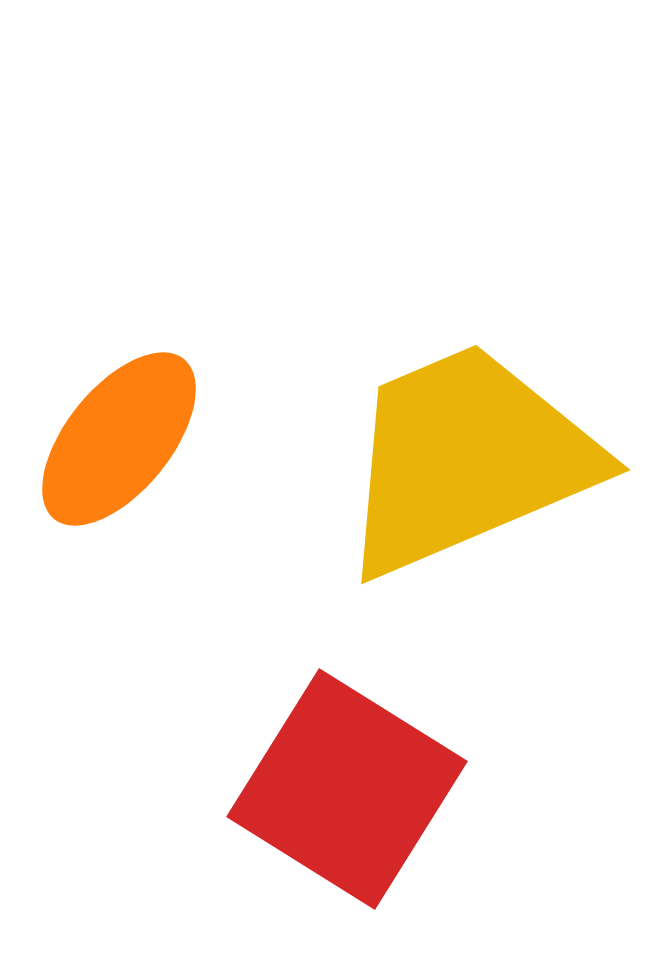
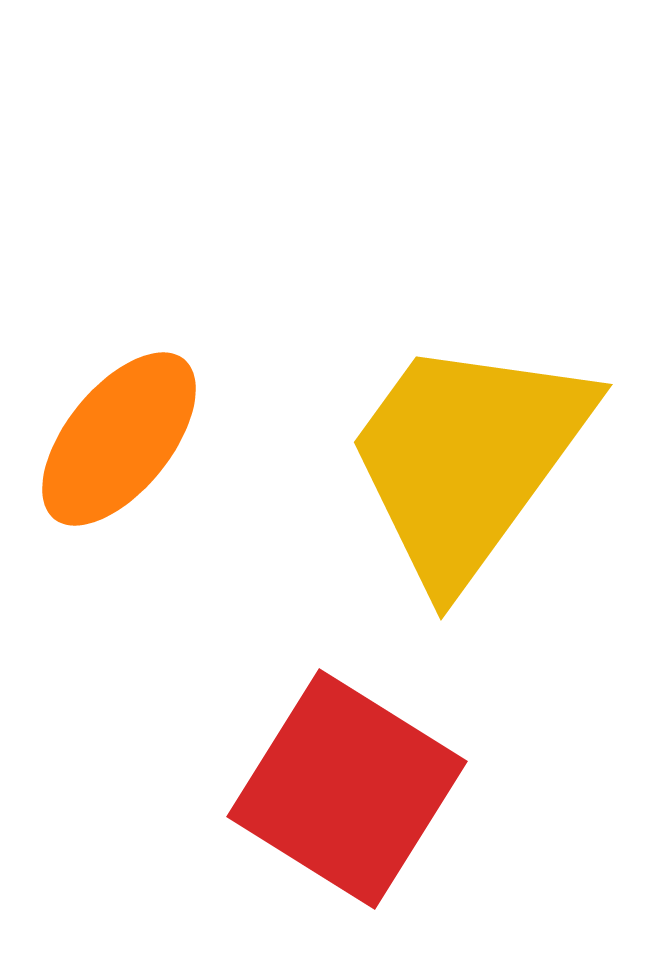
yellow trapezoid: rotated 31 degrees counterclockwise
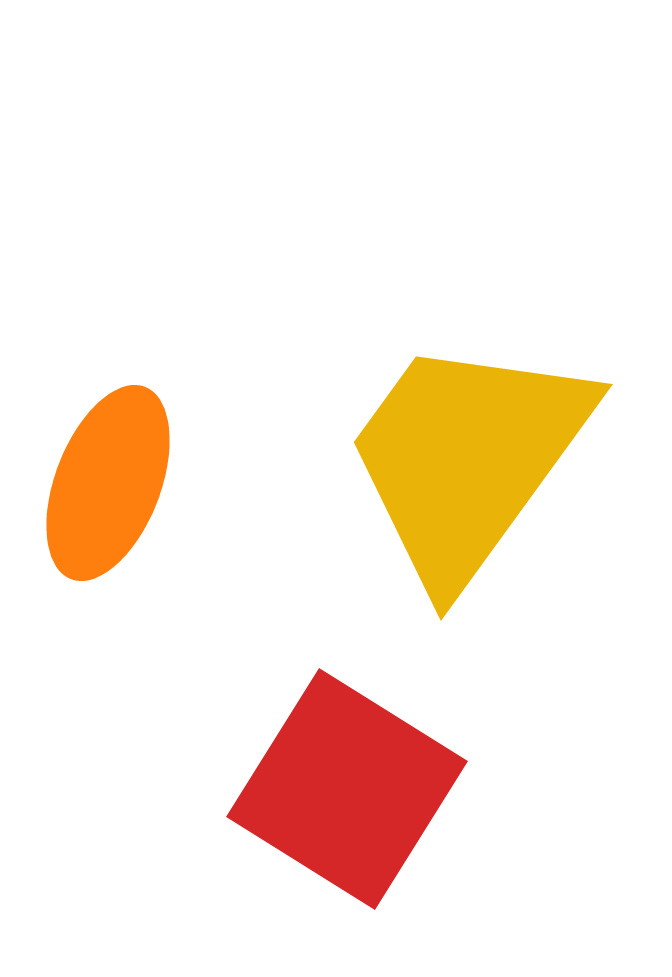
orange ellipse: moved 11 px left, 44 px down; rotated 18 degrees counterclockwise
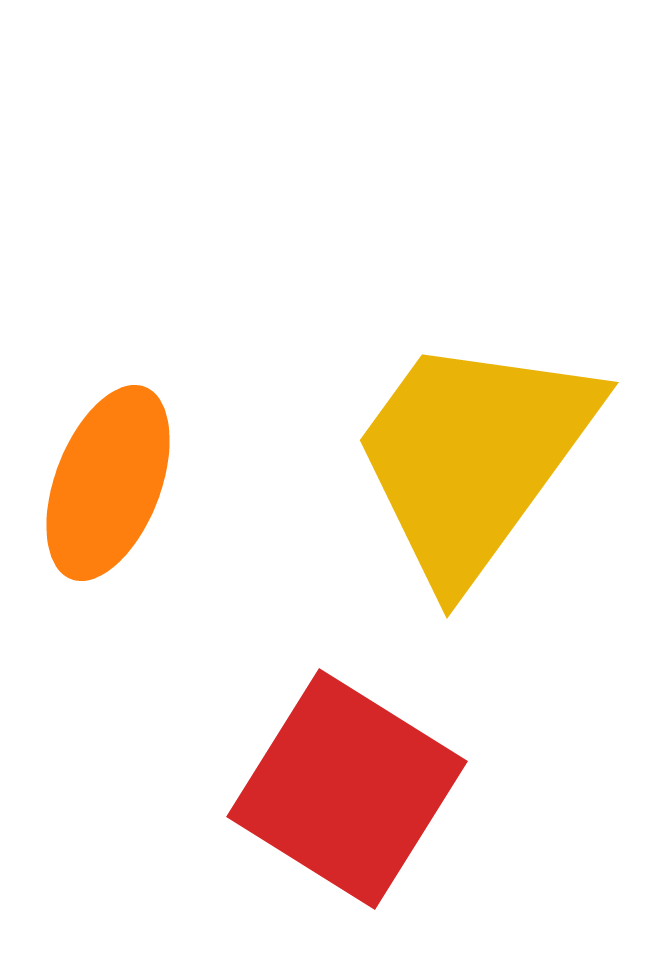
yellow trapezoid: moved 6 px right, 2 px up
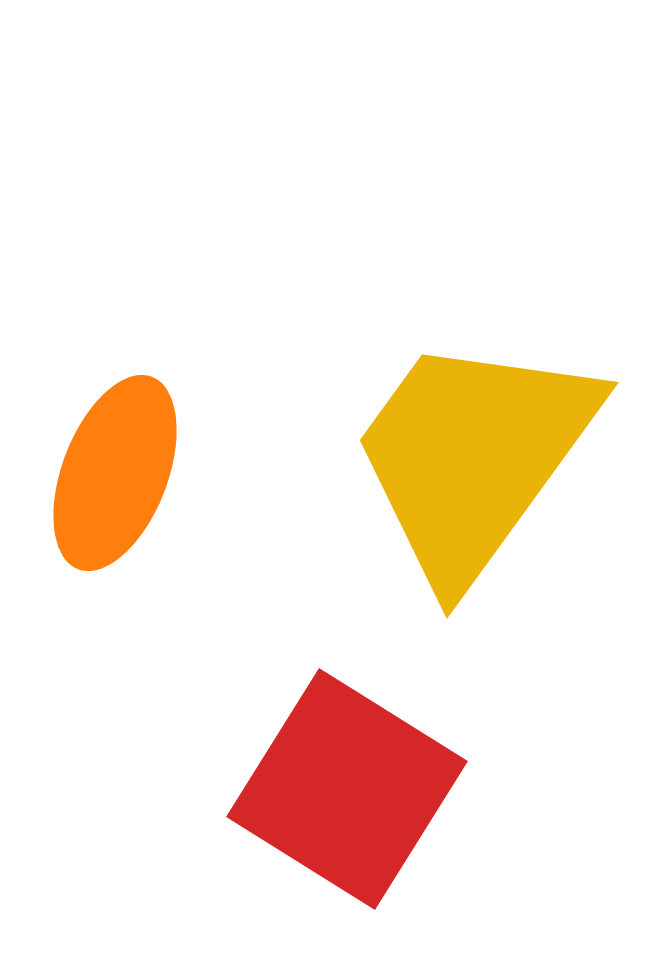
orange ellipse: moved 7 px right, 10 px up
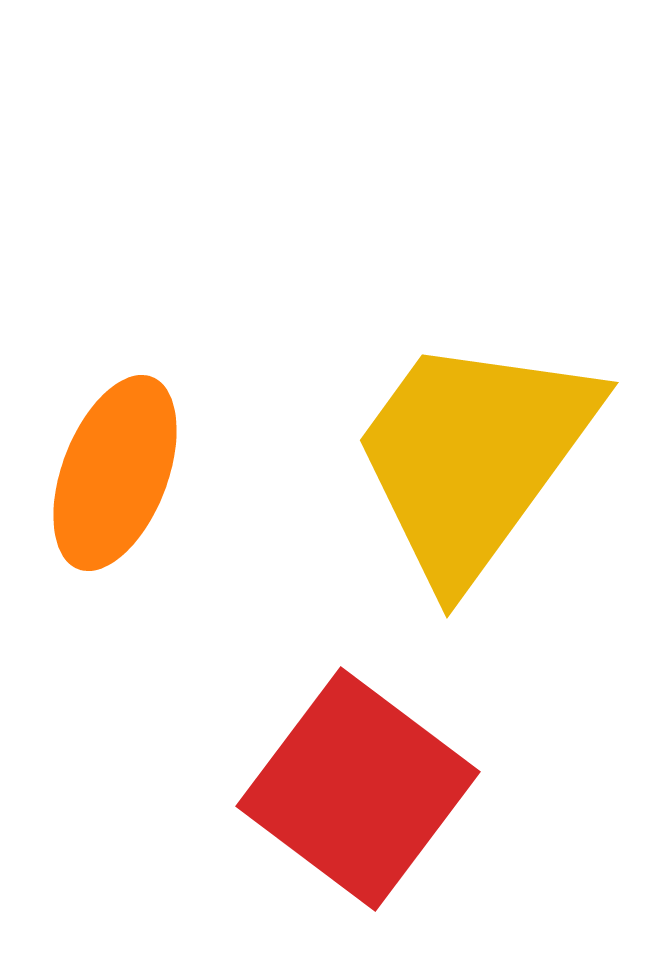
red square: moved 11 px right; rotated 5 degrees clockwise
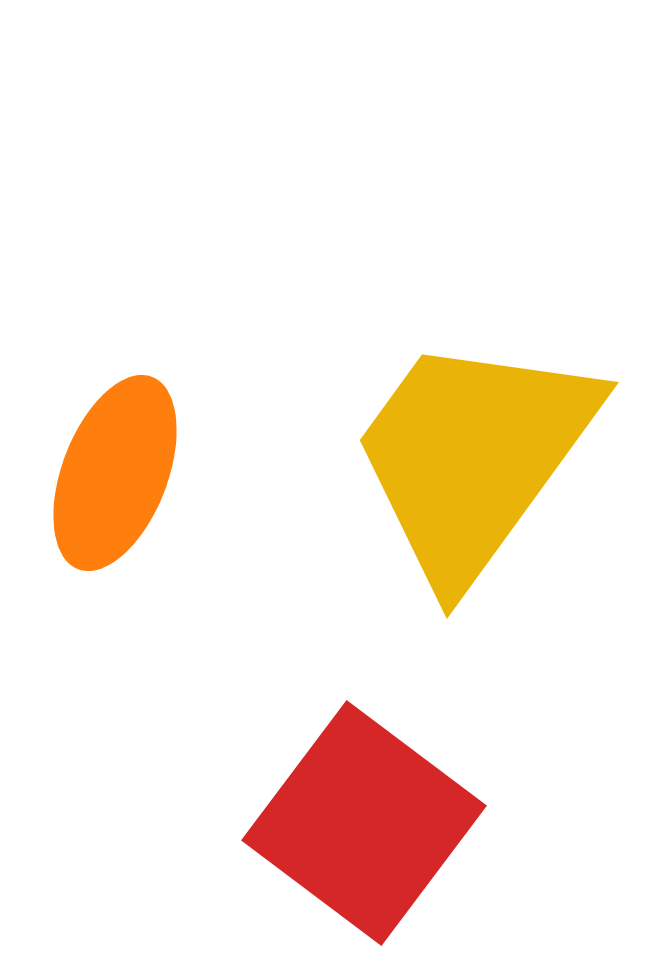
red square: moved 6 px right, 34 px down
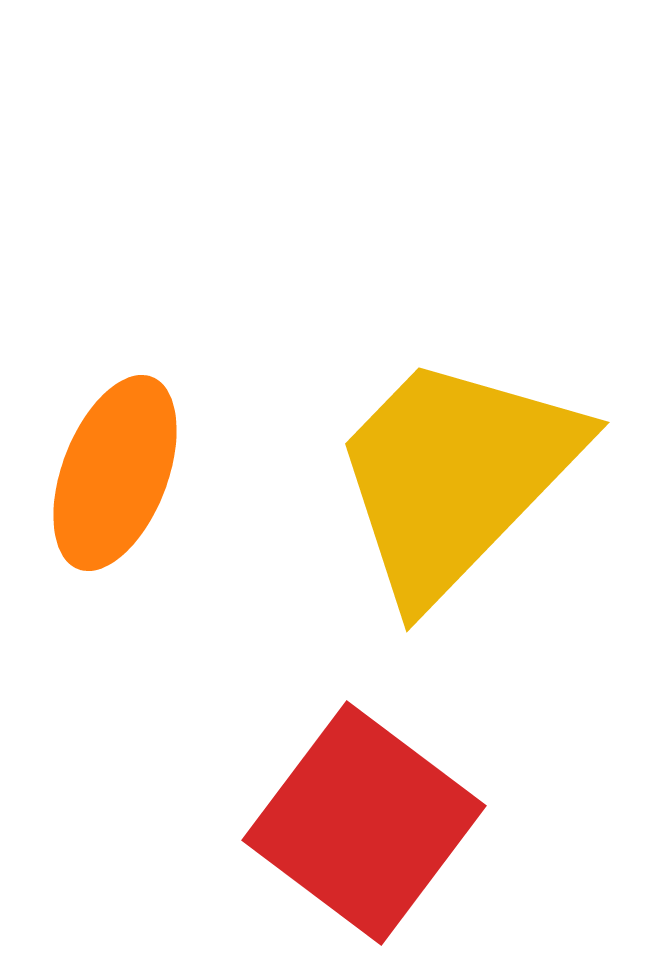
yellow trapezoid: moved 18 px left, 19 px down; rotated 8 degrees clockwise
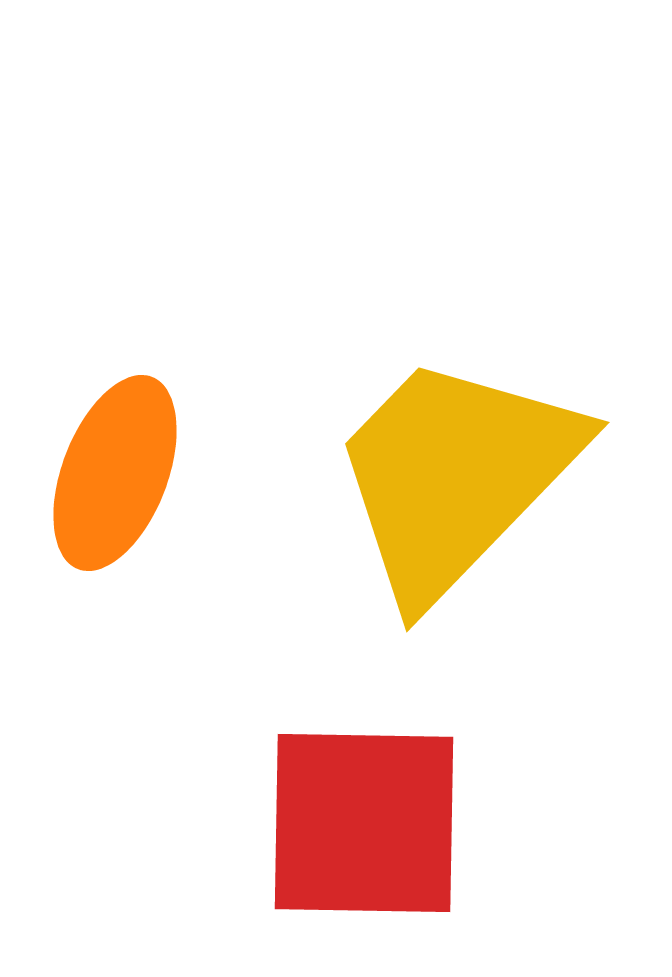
red square: rotated 36 degrees counterclockwise
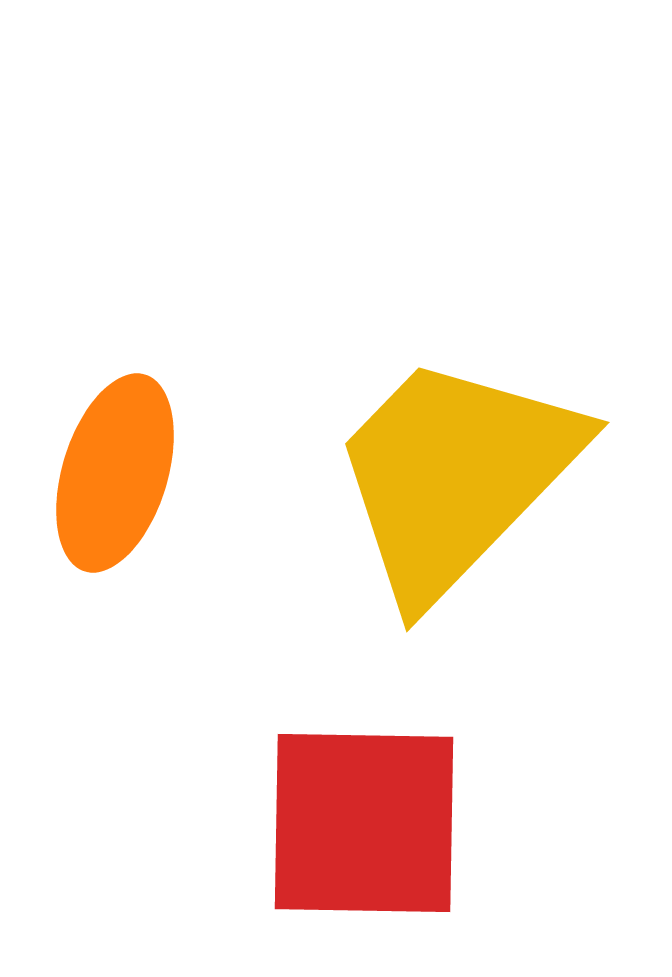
orange ellipse: rotated 4 degrees counterclockwise
